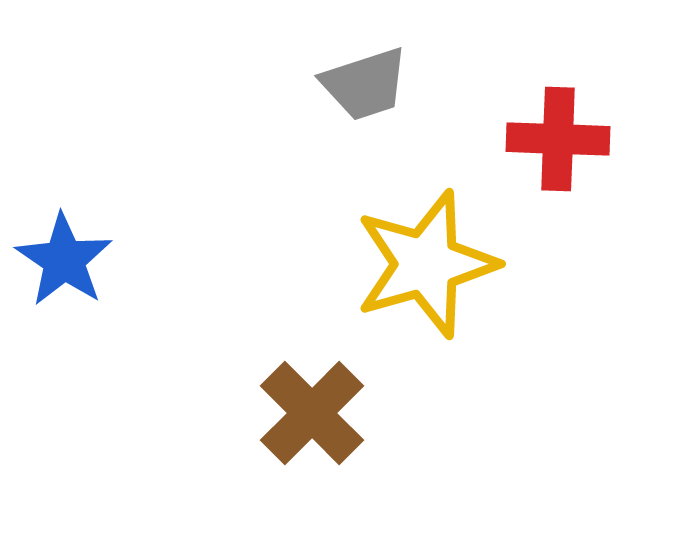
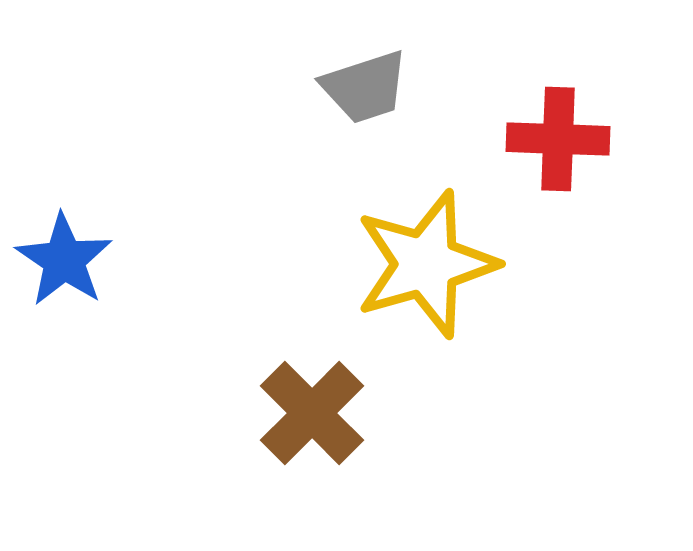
gray trapezoid: moved 3 px down
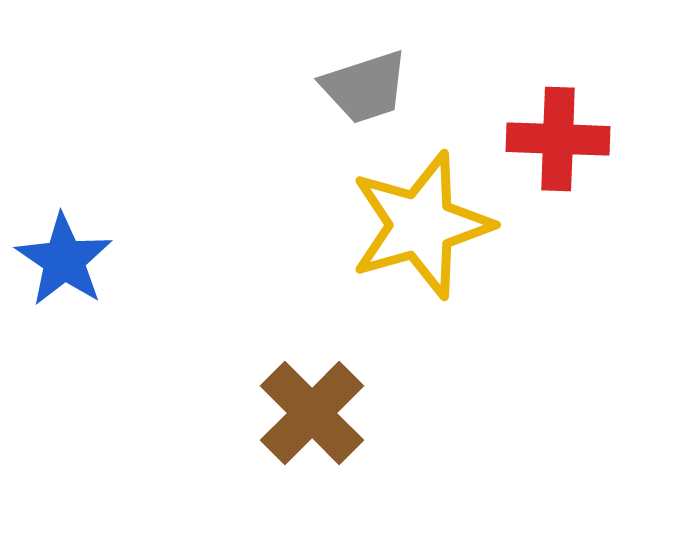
yellow star: moved 5 px left, 39 px up
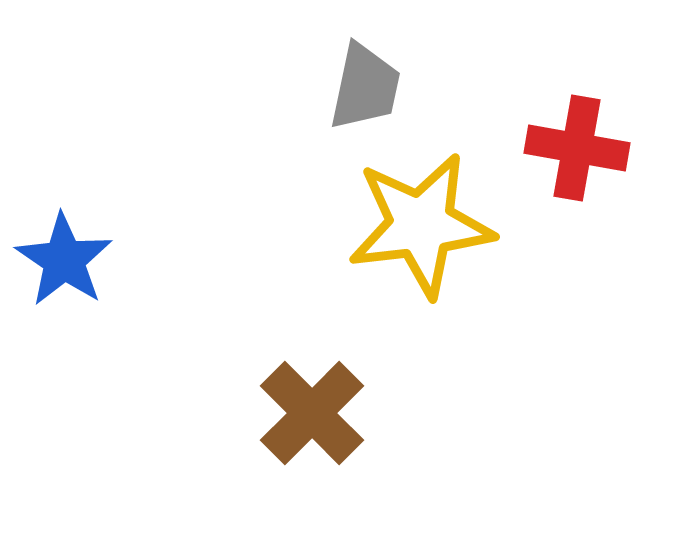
gray trapezoid: rotated 60 degrees counterclockwise
red cross: moved 19 px right, 9 px down; rotated 8 degrees clockwise
yellow star: rotated 9 degrees clockwise
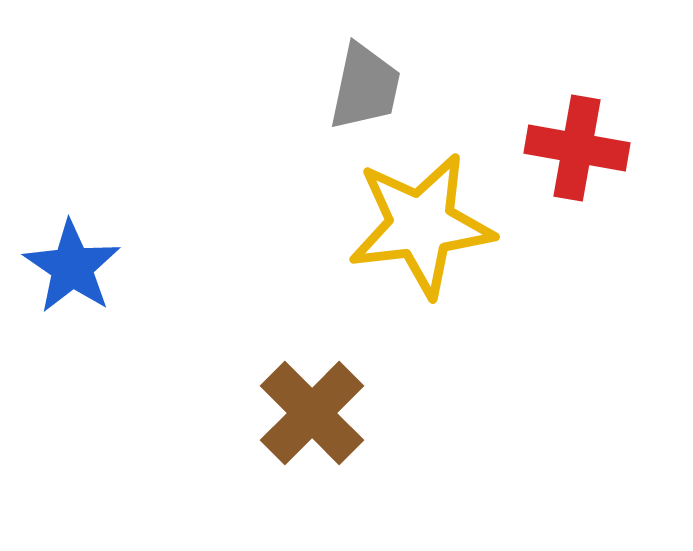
blue star: moved 8 px right, 7 px down
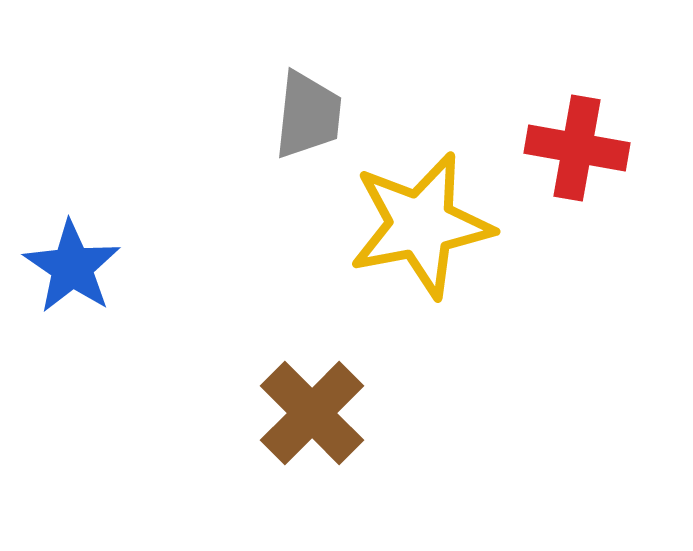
gray trapezoid: moved 57 px left, 28 px down; rotated 6 degrees counterclockwise
yellow star: rotated 4 degrees counterclockwise
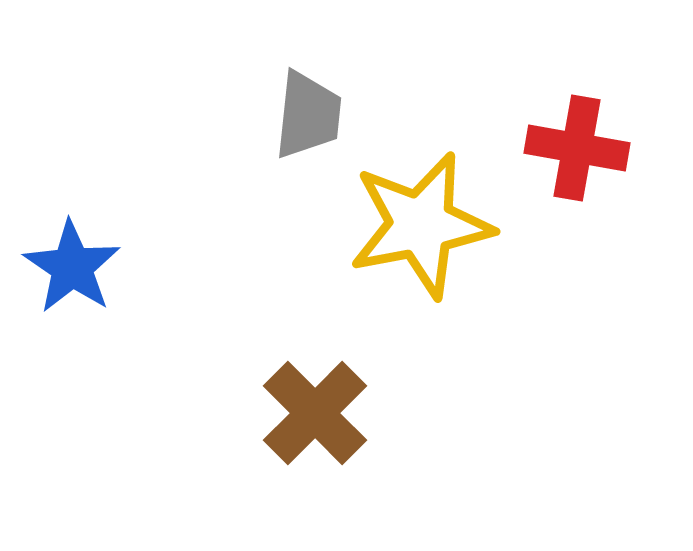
brown cross: moved 3 px right
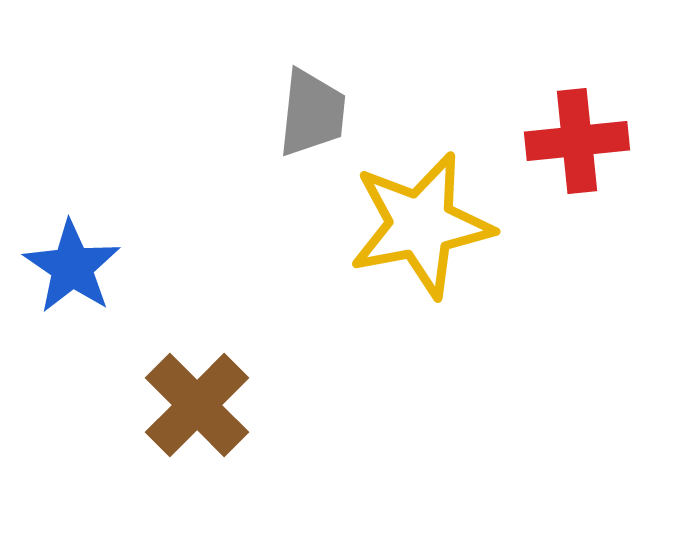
gray trapezoid: moved 4 px right, 2 px up
red cross: moved 7 px up; rotated 16 degrees counterclockwise
brown cross: moved 118 px left, 8 px up
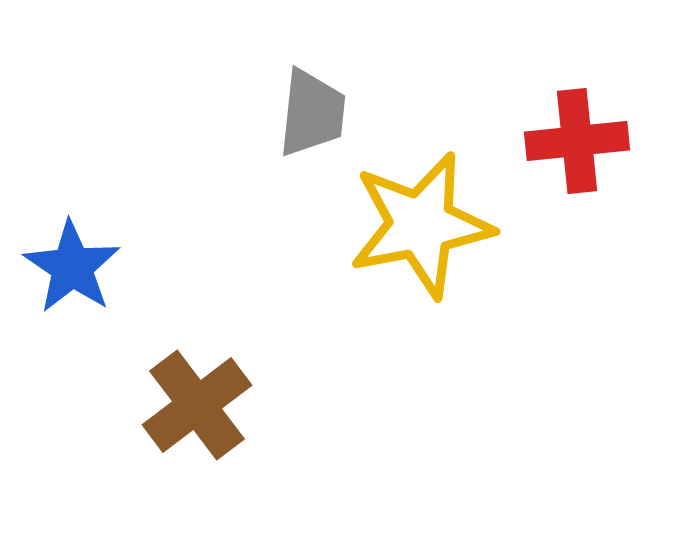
brown cross: rotated 8 degrees clockwise
